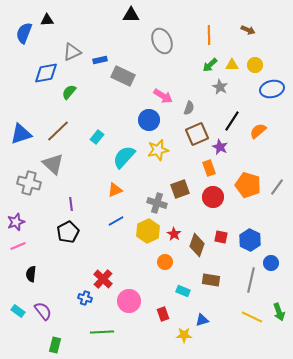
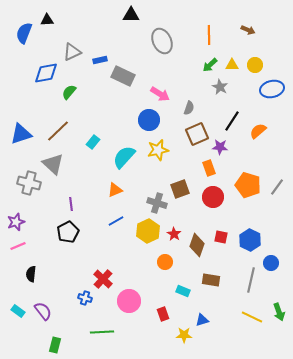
pink arrow at (163, 96): moved 3 px left, 2 px up
cyan rectangle at (97, 137): moved 4 px left, 5 px down
purple star at (220, 147): rotated 21 degrees counterclockwise
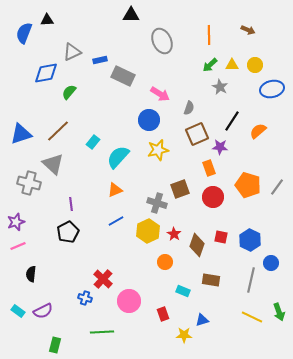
cyan semicircle at (124, 157): moved 6 px left
purple semicircle at (43, 311): rotated 102 degrees clockwise
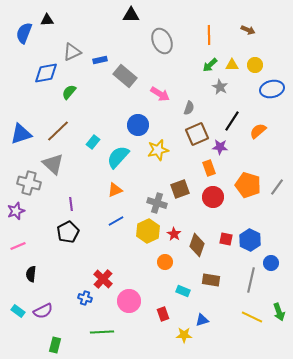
gray rectangle at (123, 76): moved 2 px right; rotated 15 degrees clockwise
blue circle at (149, 120): moved 11 px left, 5 px down
purple star at (16, 222): moved 11 px up
red square at (221, 237): moved 5 px right, 2 px down
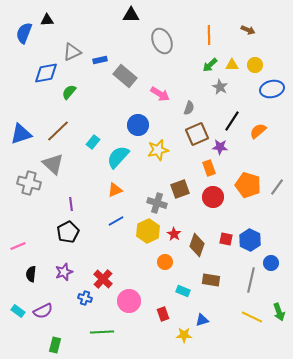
purple star at (16, 211): moved 48 px right, 61 px down
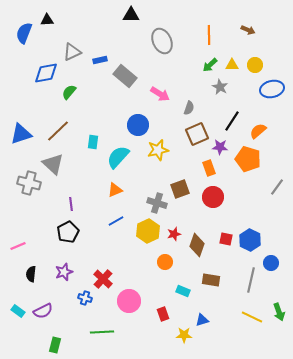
cyan rectangle at (93, 142): rotated 32 degrees counterclockwise
orange pentagon at (248, 185): moved 26 px up
red star at (174, 234): rotated 24 degrees clockwise
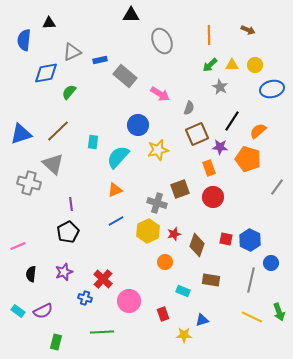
black triangle at (47, 20): moved 2 px right, 3 px down
blue semicircle at (24, 33): moved 7 px down; rotated 15 degrees counterclockwise
green rectangle at (55, 345): moved 1 px right, 3 px up
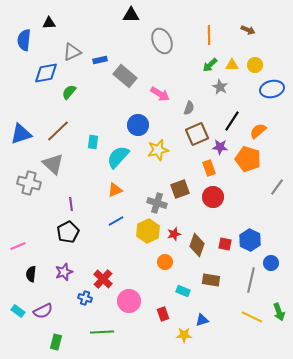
red square at (226, 239): moved 1 px left, 5 px down
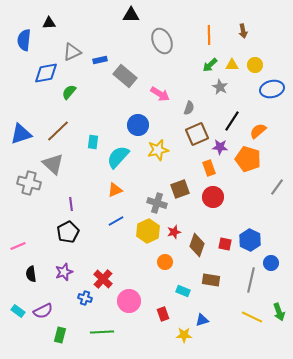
brown arrow at (248, 30): moved 5 px left, 1 px down; rotated 56 degrees clockwise
red star at (174, 234): moved 2 px up
black semicircle at (31, 274): rotated 14 degrees counterclockwise
green rectangle at (56, 342): moved 4 px right, 7 px up
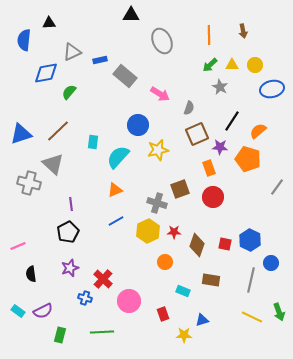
red star at (174, 232): rotated 16 degrees clockwise
purple star at (64, 272): moved 6 px right, 4 px up
